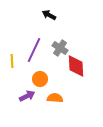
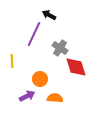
purple line: moved 16 px up
red diamond: moved 1 px down; rotated 15 degrees counterclockwise
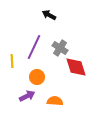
purple line: moved 13 px down
orange circle: moved 3 px left, 2 px up
orange semicircle: moved 3 px down
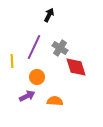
black arrow: rotated 88 degrees clockwise
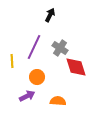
black arrow: moved 1 px right
orange semicircle: moved 3 px right
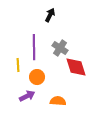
purple line: rotated 25 degrees counterclockwise
yellow line: moved 6 px right, 4 px down
